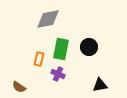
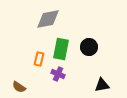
black triangle: moved 2 px right
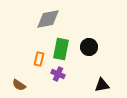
brown semicircle: moved 2 px up
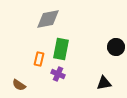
black circle: moved 27 px right
black triangle: moved 2 px right, 2 px up
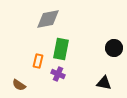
black circle: moved 2 px left, 1 px down
orange rectangle: moved 1 px left, 2 px down
black triangle: rotated 21 degrees clockwise
